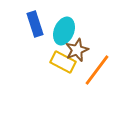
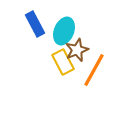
blue rectangle: rotated 10 degrees counterclockwise
yellow rectangle: rotated 35 degrees clockwise
orange line: moved 3 px left; rotated 8 degrees counterclockwise
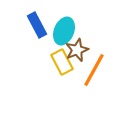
blue rectangle: moved 2 px right, 1 px down
yellow rectangle: moved 1 px left
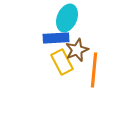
blue rectangle: moved 19 px right, 13 px down; rotated 65 degrees counterclockwise
cyan ellipse: moved 3 px right, 13 px up
orange line: rotated 24 degrees counterclockwise
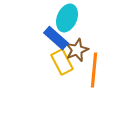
blue rectangle: rotated 45 degrees clockwise
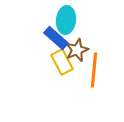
cyan ellipse: moved 1 px left, 2 px down; rotated 16 degrees counterclockwise
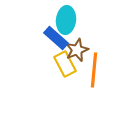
yellow rectangle: moved 3 px right, 2 px down
